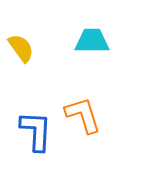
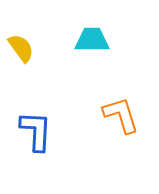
cyan trapezoid: moved 1 px up
orange L-shape: moved 38 px right
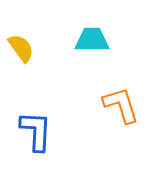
orange L-shape: moved 10 px up
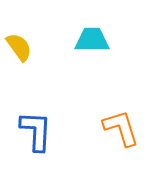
yellow semicircle: moved 2 px left, 1 px up
orange L-shape: moved 23 px down
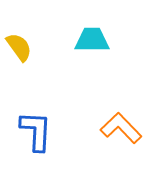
orange L-shape: rotated 27 degrees counterclockwise
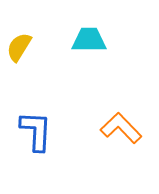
cyan trapezoid: moved 3 px left
yellow semicircle: rotated 112 degrees counterclockwise
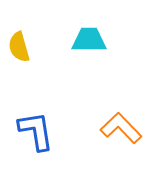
yellow semicircle: rotated 48 degrees counterclockwise
blue L-shape: rotated 12 degrees counterclockwise
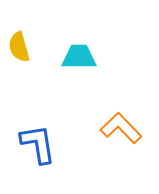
cyan trapezoid: moved 10 px left, 17 px down
blue L-shape: moved 2 px right, 13 px down
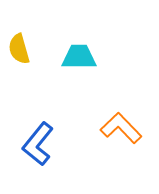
yellow semicircle: moved 2 px down
blue L-shape: rotated 132 degrees counterclockwise
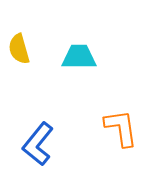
orange L-shape: rotated 36 degrees clockwise
